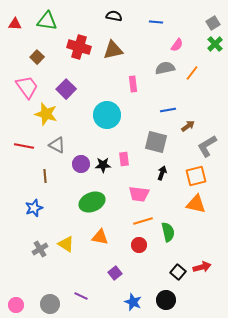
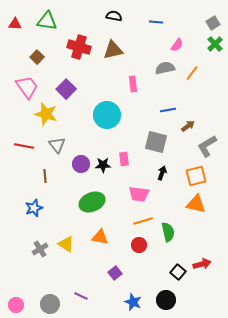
gray triangle at (57, 145): rotated 24 degrees clockwise
red arrow at (202, 267): moved 3 px up
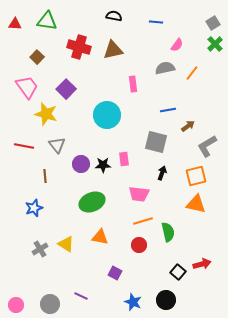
purple square at (115, 273): rotated 24 degrees counterclockwise
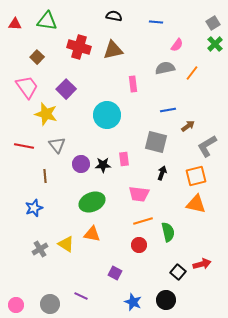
orange triangle at (100, 237): moved 8 px left, 3 px up
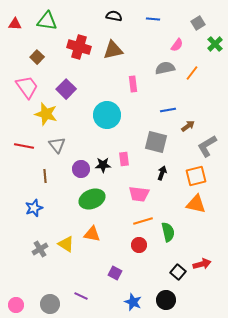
blue line at (156, 22): moved 3 px left, 3 px up
gray square at (213, 23): moved 15 px left
purple circle at (81, 164): moved 5 px down
green ellipse at (92, 202): moved 3 px up
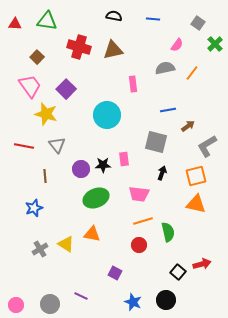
gray square at (198, 23): rotated 24 degrees counterclockwise
pink trapezoid at (27, 87): moved 3 px right, 1 px up
green ellipse at (92, 199): moved 4 px right, 1 px up
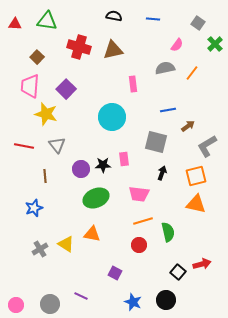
pink trapezoid at (30, 86): rotated 140 degrees counterclockwise
cyan circle at (107, 115): moved 5 px right, 2 px down
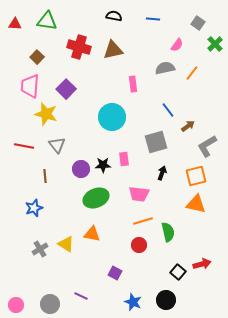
blue line at (168, 110): rotated 63 degrees clockwise
gray square at (156, 142): rotated 30 degrees counterclockwise
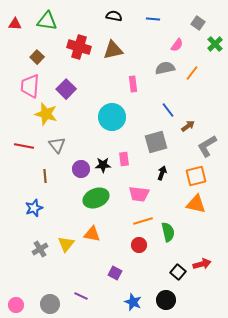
yellow triangle at (66, 244): rotated 36 degrees clockwise
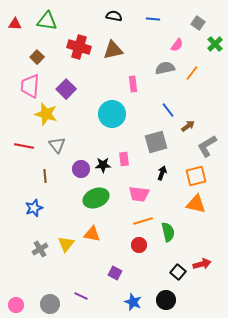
cyan circle at (112, 117): moved 3 px up
